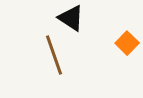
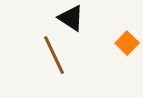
brown line: rotated 6 degrees counterclockwise
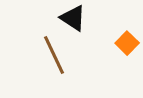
black triangle: moved 2 px right
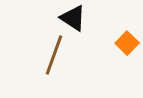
brown line: rotated 45 degrees clockwise
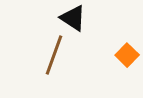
orange square: moved 12 px down
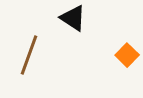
brown line: moved 25 px left
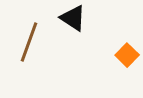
brown line: moved 13 px up
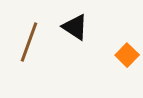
black triangle: moved 2 px right, 9 px down
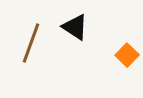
brown line: moved 2 px right, 1 px down
